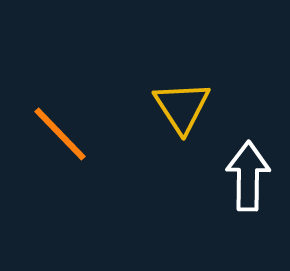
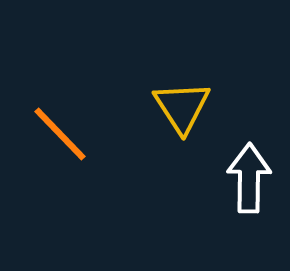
white arrow: moved 1 px right, 2 px down
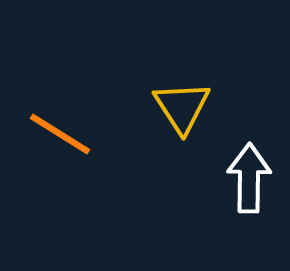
orange line: rotated 14 degrees counterclockwise
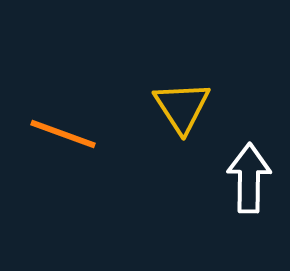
orange line: moved 3 px right; rotated 12 degrees counterclockwise
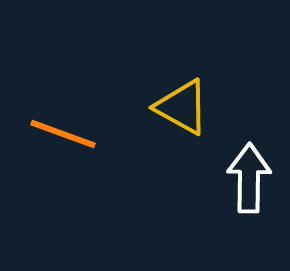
yellow triangle: rotated 28 degrees counterclockwise
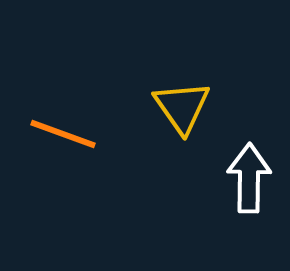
yellow triangle: rotated 26 degrees clockwise
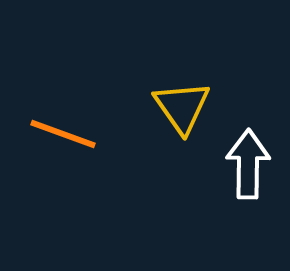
white arrow: moved 1 px left, 14 px up
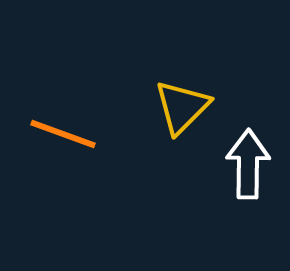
yellow triangle: rotated 20 degrees clockwise
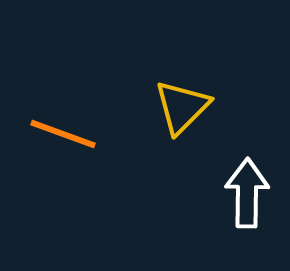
white arrow: moved 1 px left, 29 px down
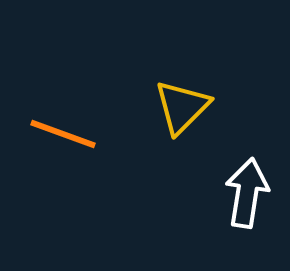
white arrow: rotated 8 degrees clockwise
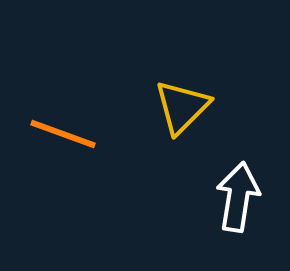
white arrow: moved 9 px left, 4 px down
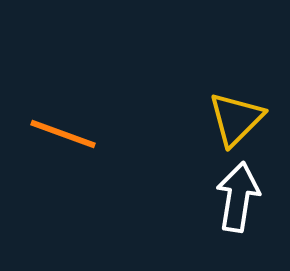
yellow triangle: moved 54 px right, 12 px down
